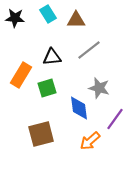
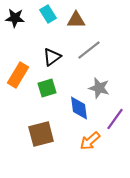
black triangle: rotated 30 degrees counterclockwise
orange rectangle: moved 3 px left
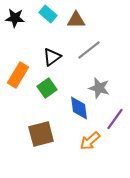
cyan rectangle: rotated 18 degrees counterclockwise
green square: rotated 18 degrees counterclockwise
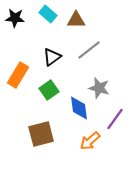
green square: moved 2 px right, 2 px down
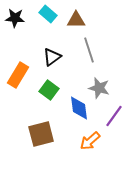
gray line: rotated 70 degrees counterclockwise
green square: rotated 18 degrees counterclockwise
purple line: moved 1 px left, 3 px up
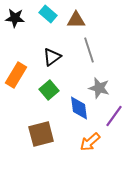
orange rectangle: moved 2 px left
green square: rotated 12 degrees clockwise
orange arrow: moved 1 px down
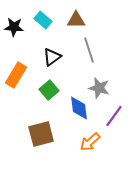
cyan rectangle: moved 5 px left, 6 px down
black star: moved 1 px left, 9 px down
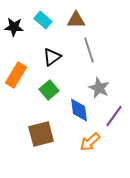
gray star: rotated 10 degrees clockwise
blue diamond: moved 2 px down
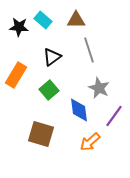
black star: moved 5 px right
brown square: rotated 32 degrees clockwise
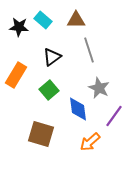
blue diamond: moved 1 px left, 1 px up
